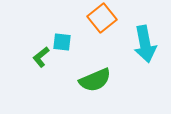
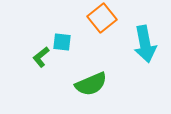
green semicircle: moved 4 px left, 4 px down
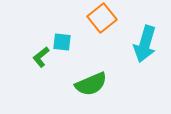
cyan arrow: rotated 27 degrees clockwise
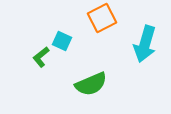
orange square: rotated 12 degrees clockwise
cyan square: moved 1 px up; rotated 18 degrees clockwise
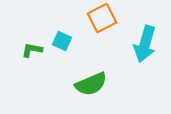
green L-shape: moved 9 px left, 7 px up; rotated 50 degrees clockwise
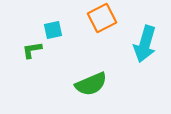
cyan square: moved 9 px left, 11 px up; rotated 36 degrees counterclockwise
green L-shape: rotated 20 degrees counterclockwise
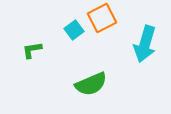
cyan square: moved 21 px right; rotated 24 degrees counterclockwise
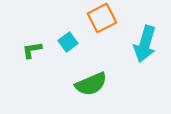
cyan square: moved 6 px left, 12 px down
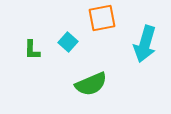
orange square: rotated 16 degrees clockwise
cyan square: rotated 12 degrees counterclockwise
green L-shape: rotated 80 degrees counterclockwise
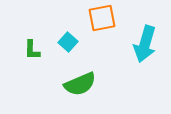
green semicircle: moved 11 px left
